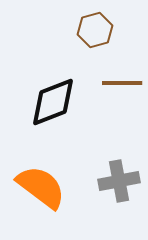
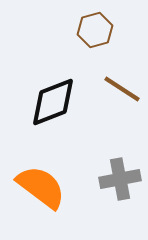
brown line: moved 6 px down; rotated 33 degrees clockwise
gray cross: moved 1 px right, 2 px up
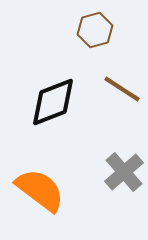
gray cross: moved 4 px right, 7 px up; rotated 30 degrees counterclockwise
orange semicircle: moved 1 px left, 3 px down
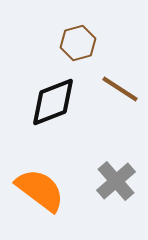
brown hexagon: moved 17 px left, 13 px down
brown line: moved 2 px left
gray cross: moved 8 px left, 9 px down
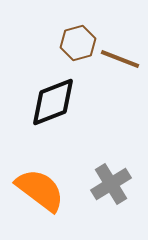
brown line: moved 30 px up; rotated 12 degrees counterclockwise
gray cross: moved 5 px left, 3 px down; rotated 9 degrees clockwise
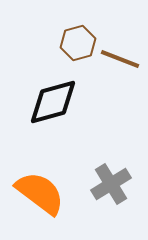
black diamond: rotated 6 degrees clockwise
orange semicircle: moved 3 px down
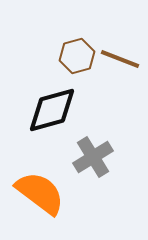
brown hexagon: moved 1 px left, 13 px down
black diamond: moved 1 px left, 8 px down
gray cross: moved 18 px left, 27 px up
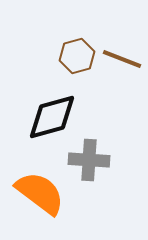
brown line: moved 2 px right
black diamond: moved 7 px down
gray cross: moved 4 px left, 3 px down; rotated 36 degrees clockwise
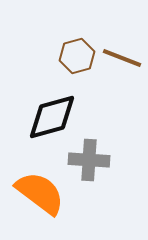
brown line: moved 1 px up
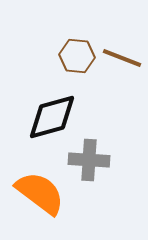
brown hexagon: rotated 20 degrees clockwise
